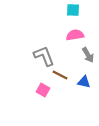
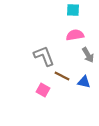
brown line: moved 2 px right, 1 px down
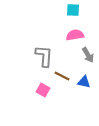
gray L-shape: rotated 25 degrees clockwise
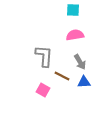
gray arrow: moved 8 px left, 7 px down
blue triangle: rotated 16 degrees counterclockwise
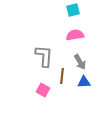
cyan square: rotated 16 degrees counterclockwise
brown line: rotated 70 degrees clockwise
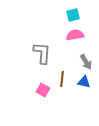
cyan square: moved 5 px down
gray L-shape: moved 2 px left, 3 px up
gray arrow: moved 6 px right
brown line: moved 3 px down
blue triangle: rotated 16 degrees clockwise
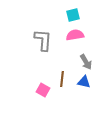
gray L-shape: moved 1 px right, 13 px up
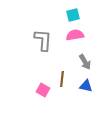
gray arrow: moved 1 px left
blue triangle: moved 2 px right, 4 px down
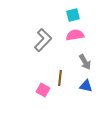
gray L-shape: rotated 40 degrees clockwise
brown line: moved 2 px left, 1 px up
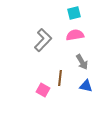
cyan square: moved 1 px right, 2 px up
gray arrow: moved 3 px left
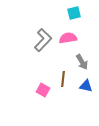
pink semicircle: moved 7 px left, 3 px down
brown line: moved 3 px right, 1 px down
